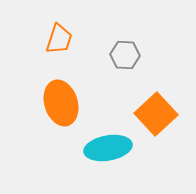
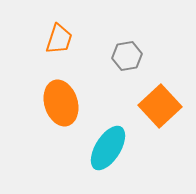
gray hexagon: moved 2 px right, 1 px down; rotated 12 degrees counterclockwise
orange square: moved 4 px right, 8 px up
cyan ellipse: rotated 48 degrees counterclockwise
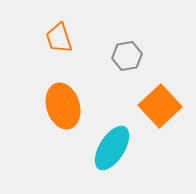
orange trapezoid: moved 1 px up; rotated 144 degrees clockwise
orange ellipse: moved 2 px right, 3 px down
cyan ellipse: moved 4 px right
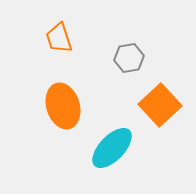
gray hexagon: moved 2 px right, 2 px down
orange square: moved 1 px up
cyan ellipse: rotated 12 degrees clockwise
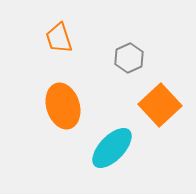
gray hexagon: rotated 16 degrees counterclockwise
